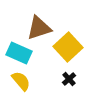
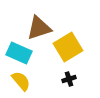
yellow square: rotated 12 degrees clockwise
black cross: rotated 24 degrees clockwise
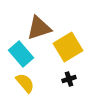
cyan rectangle: moved 2 px right, 1 px down; rotated 25 degrees clockwise
yellow semicircle: moved 4 px right, 2 px down
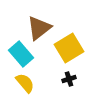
brown triangle: rotated 20 degrees counterclockwise
yellow square: moved 1 px right, 1 px down
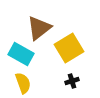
cyan rectangle: rotated 20 degrees counterclockwise
black cross: moved 3 px right, 2 px down
yellow semicircle: moved 2 px left; rotated 20 degrees clockwise
